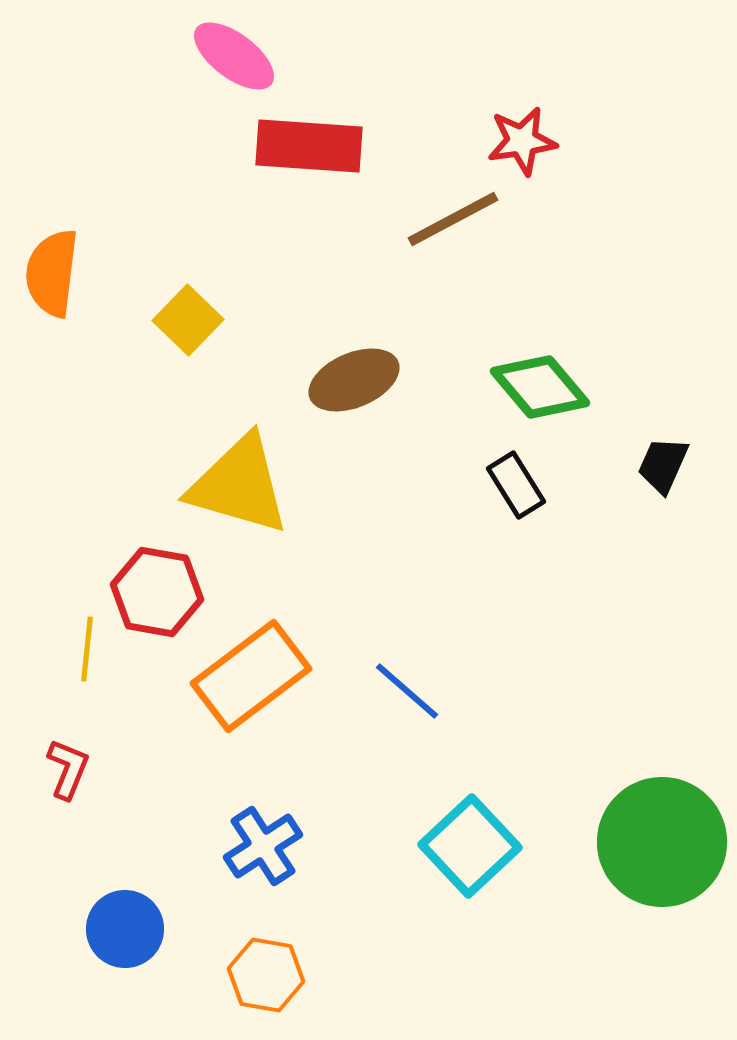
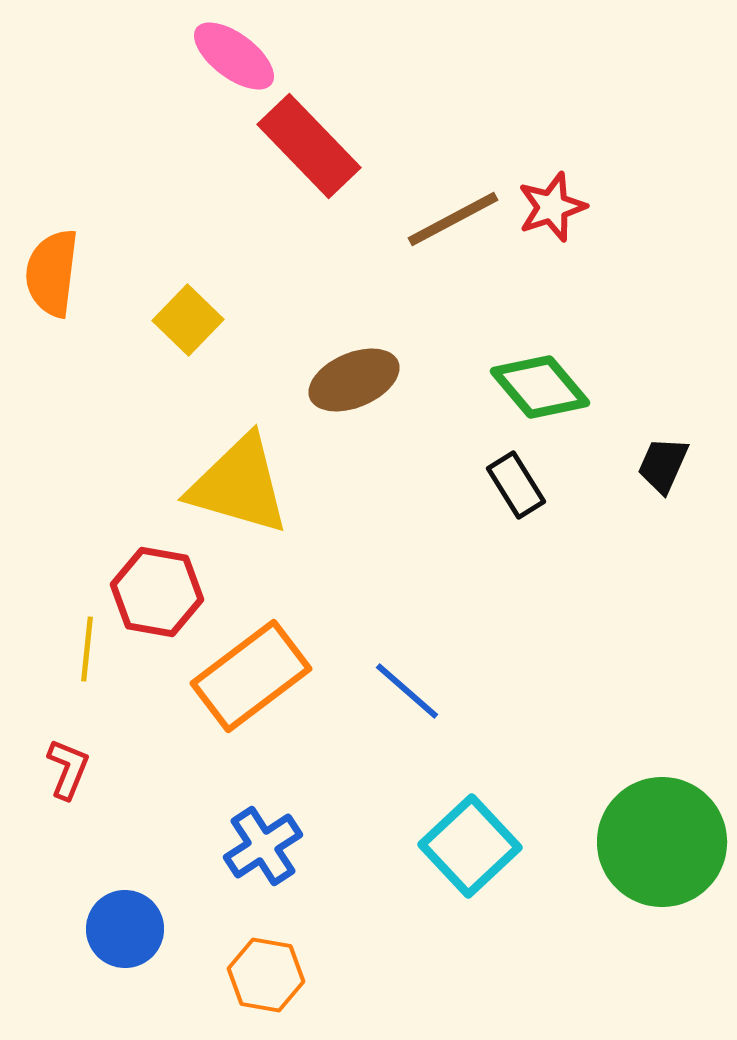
red star: moved 30 px right, 66 px down; rotated 10 degrees counterclockwise
red rectangle: rotated 42 degrees clockwise
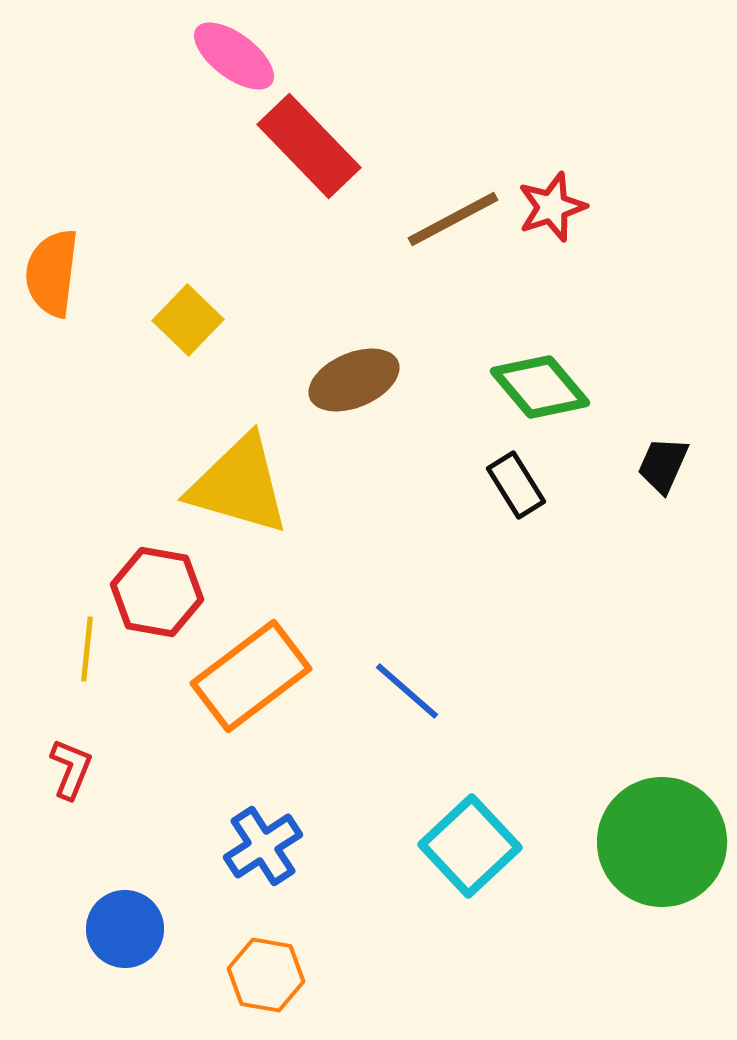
red L-shape: moved 3 px right
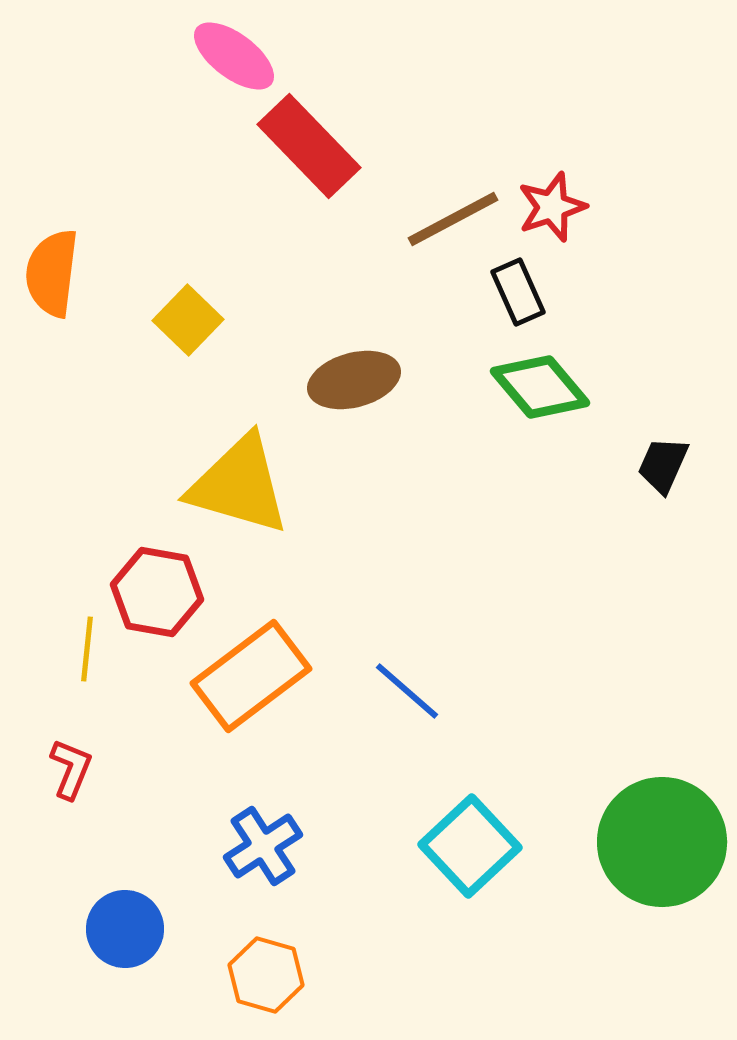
brown ellipse: rotated 8 degrees clockwise
black rectangle: moved 2 px right, 193 px up; rotated 8 degrees clockwise
orange hexagon: rotated 6 degrees clockwise
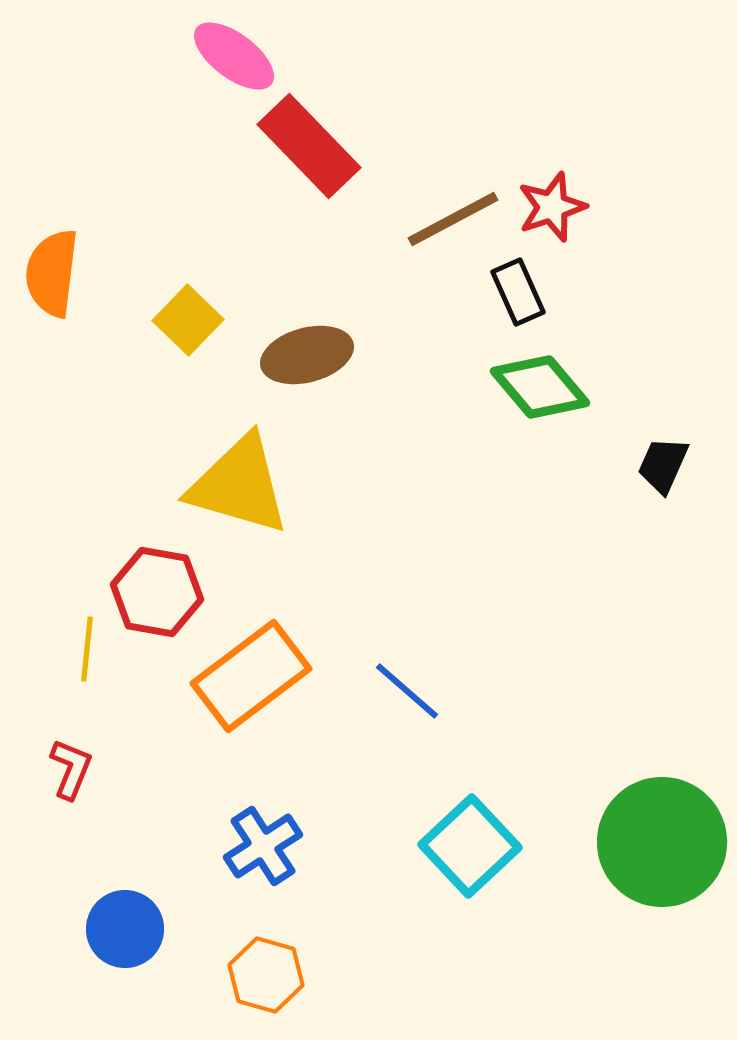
brown ellipse: moved 47 px left, 25 px up
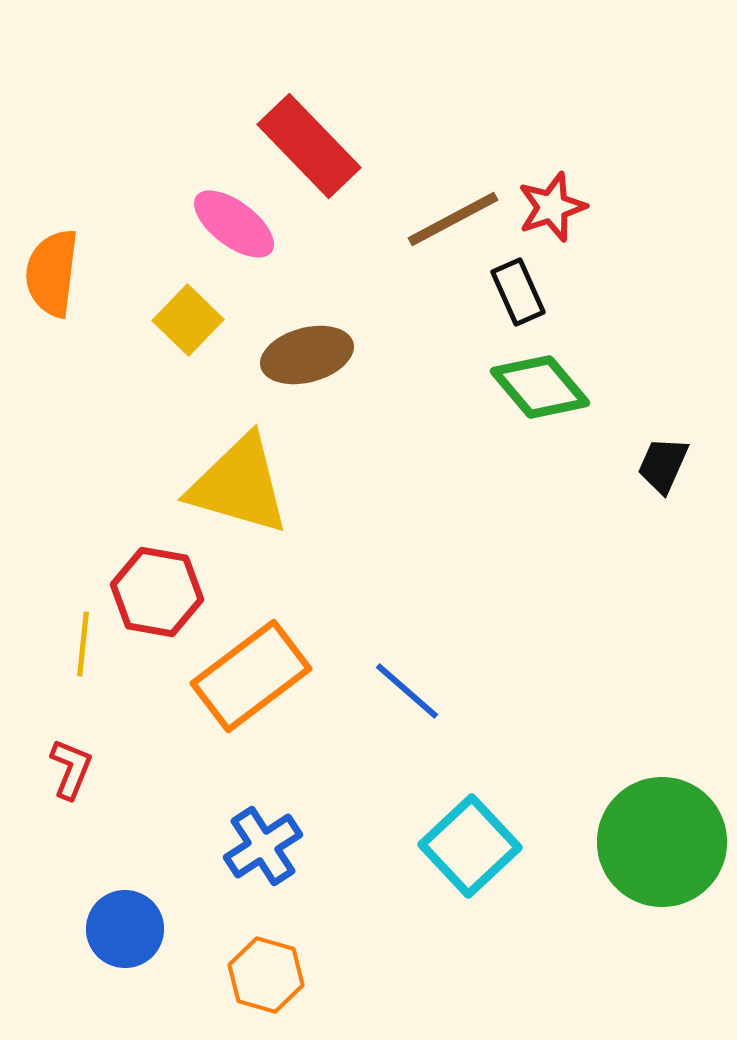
pink ellipse: moved 168 px down
yellow line: moved 4 px left, 5 px up
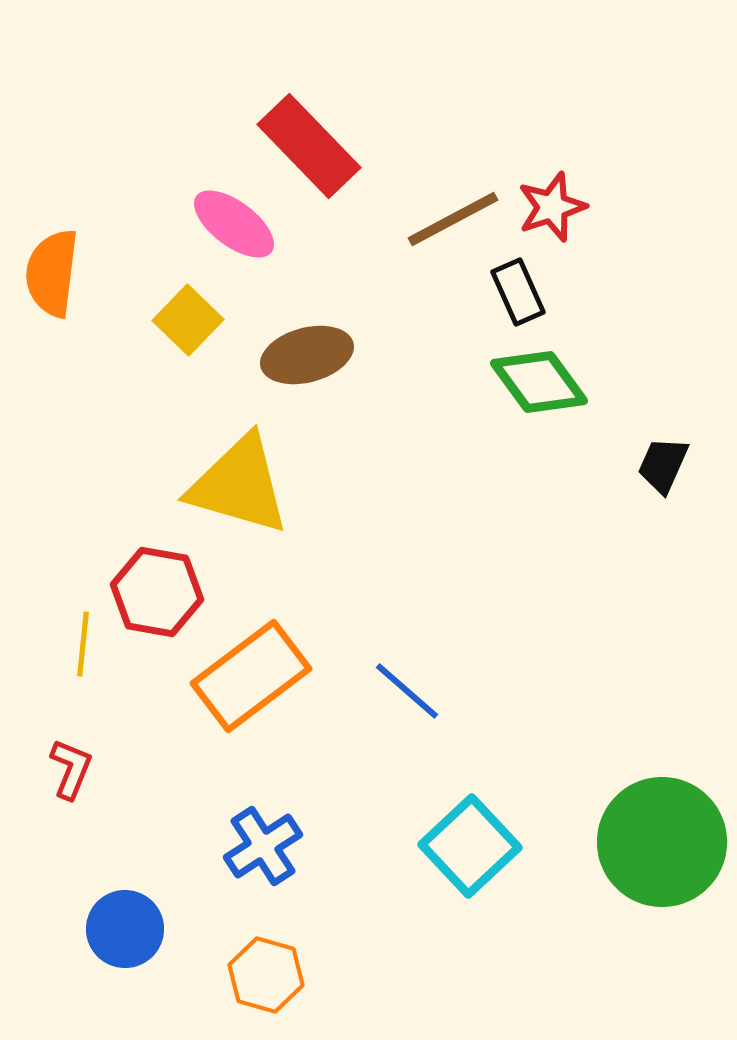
green diamond: moved 1 px left, 5 px up; rotated 4 degrees clockwise
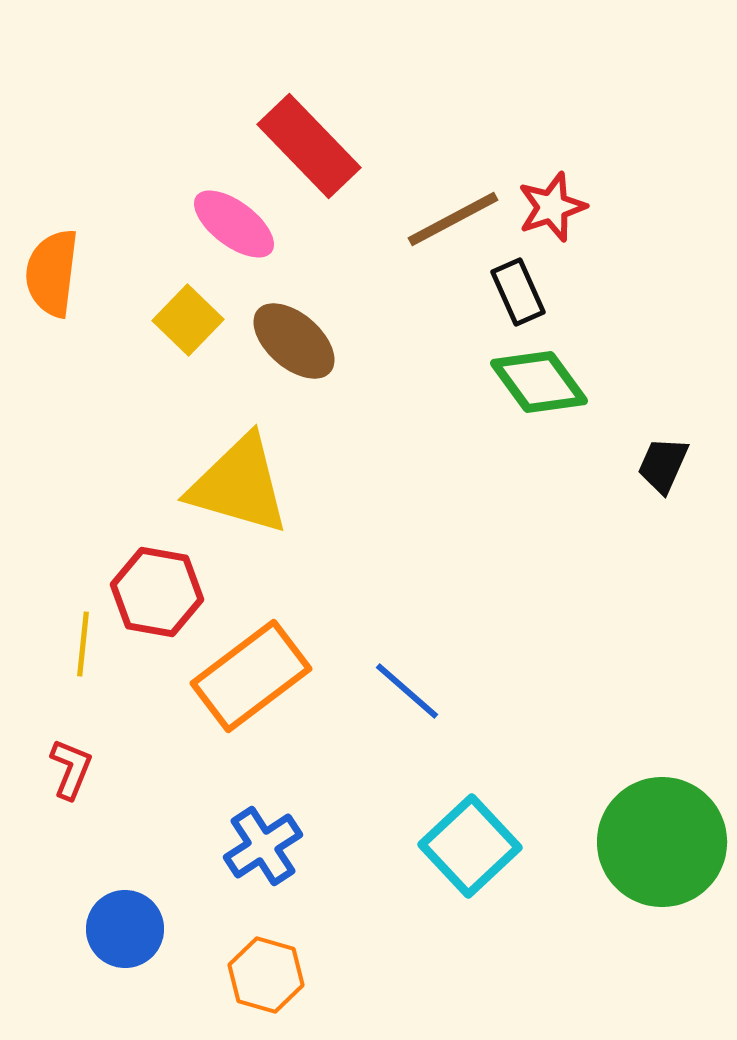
brown ellipse: moved 13 px left, 14 px up; rotated 56 degrees clockwise
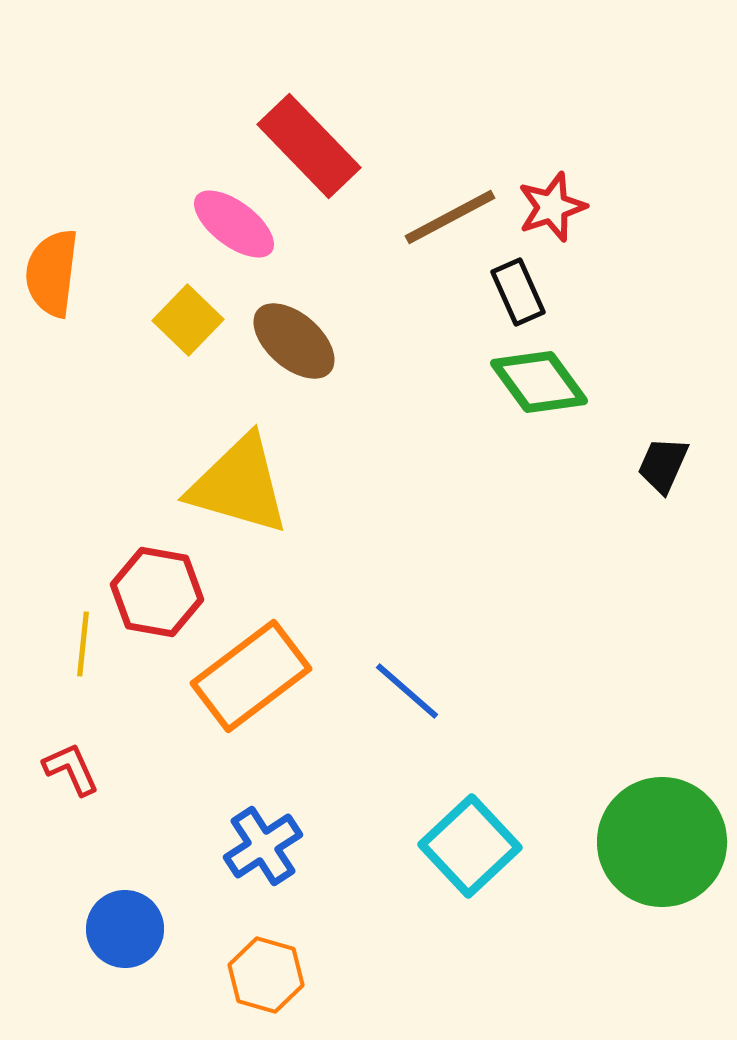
brown line: moved 3 px left, 2 px up
red L-shape: rotated 46 degrees counterclockwise
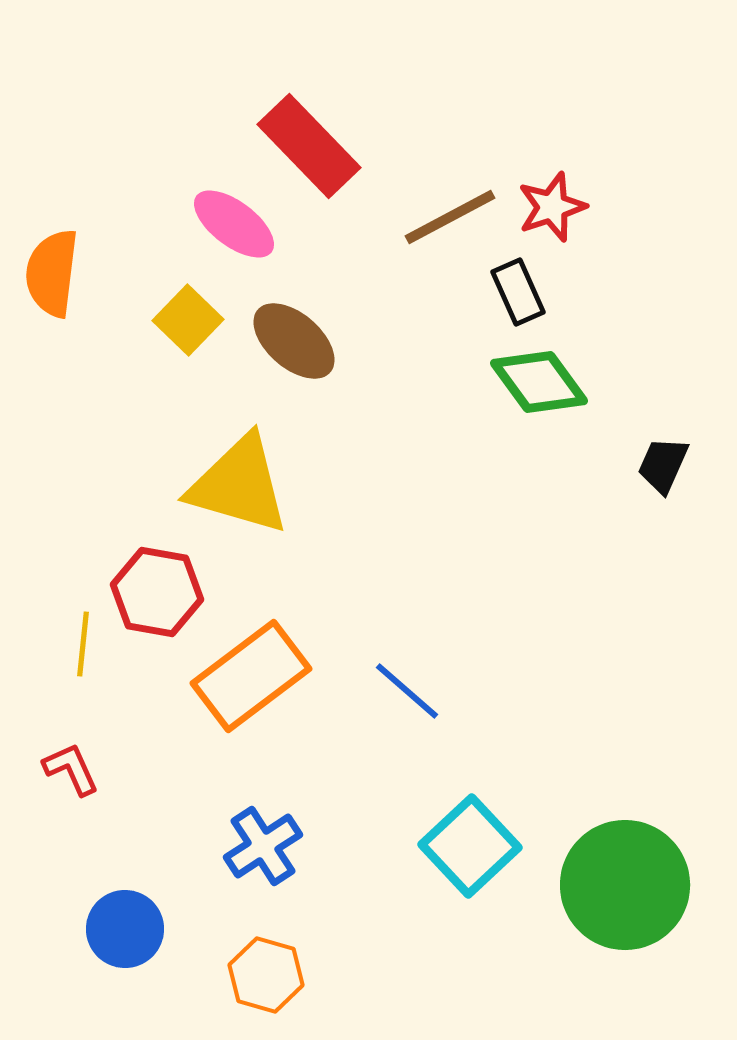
green circle: moved 37 px left, 43 px down
